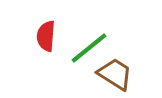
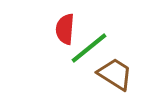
red semicircle: moved 19 px right, 7 px up
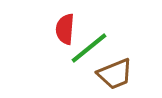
brown trapezoid: rotated 126 degrees clockwise
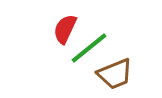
red semicircle: rotated 20 degrees clockwise
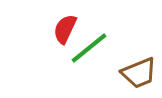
brown trapezoid: moved 24 px right, 1 px up
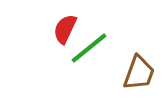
brown trapezoid: rotated 48 degrees counterclockwise
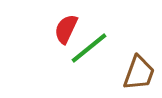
red semicircle: moved 1 px right
